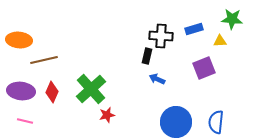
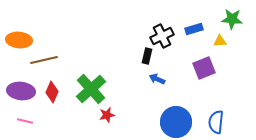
black cross: moved 1 px right; rotated 30 degrees counterclockwise
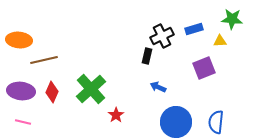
blue arrow: moved 1 px right, 8 px down
red star: moved 9 px right; rotated 21 degrees counterclockwise
pink line: moved 2 px left, 1 px down
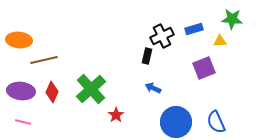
blue arrow: moved 5 px left, 1 px down
blue semicircle: rotated 30 degrees counterclockwise
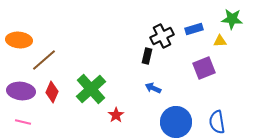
brown line: rotated 28 degrees counterclockwise
blue semicircle: moved 1 px right; rotated 15 degrees clockwise
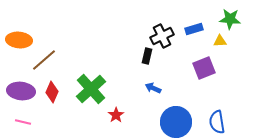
green star: moved 2 px left
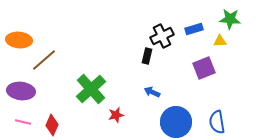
blue arrow: moved 1 px left, 4 px down
red diamond: moved 33 px down
red star: rotated 21 degrees clockwise
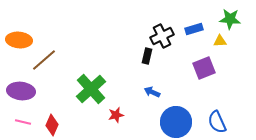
blue semicircle: rotated 15 degrees counterclockwise
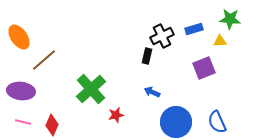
orange ellipse: moved 3 px up; rotated 50 degrees clockwise
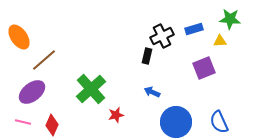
purple ellipse: moved 11 px right, 1 px down; rotated 44 degrees counterclockwise
blue semicircle: moved 2 px right
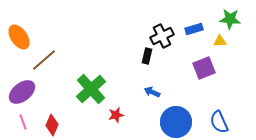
purple ellipse: moved 10 px left
pink line: rotated 56 degrees clockwise
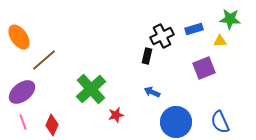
blue semicircle: moved 1 px right
